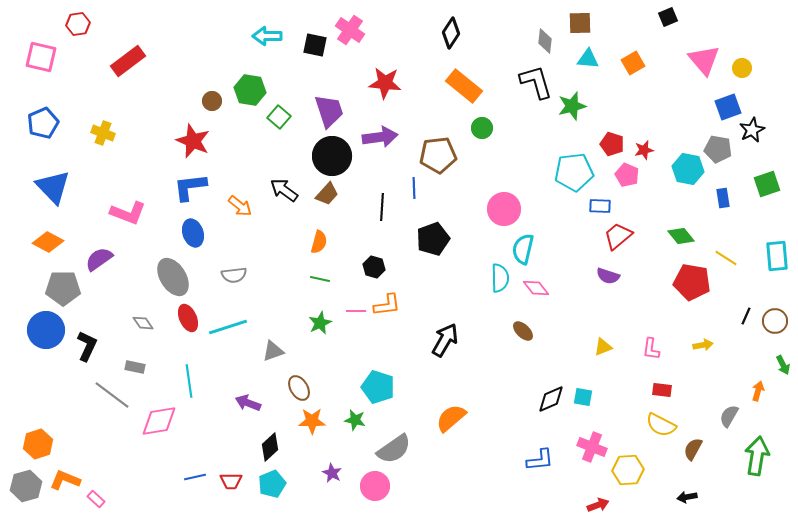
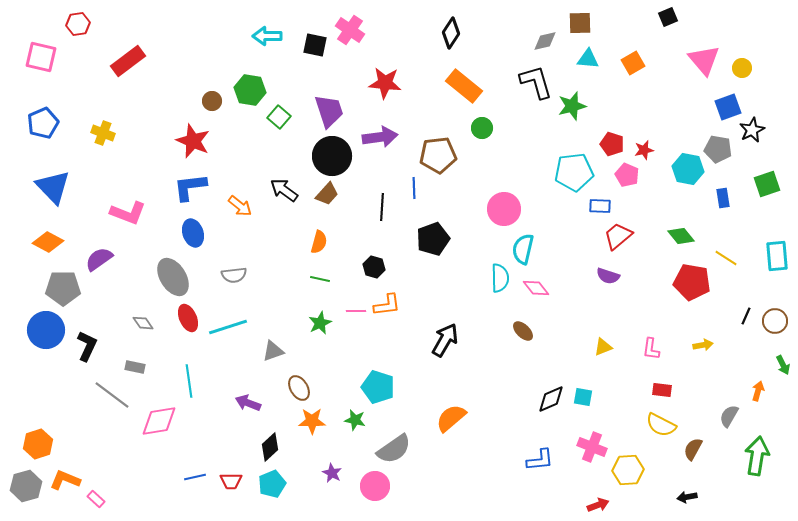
gray diamond at (545, 41): rotated 70 degrees clockwise
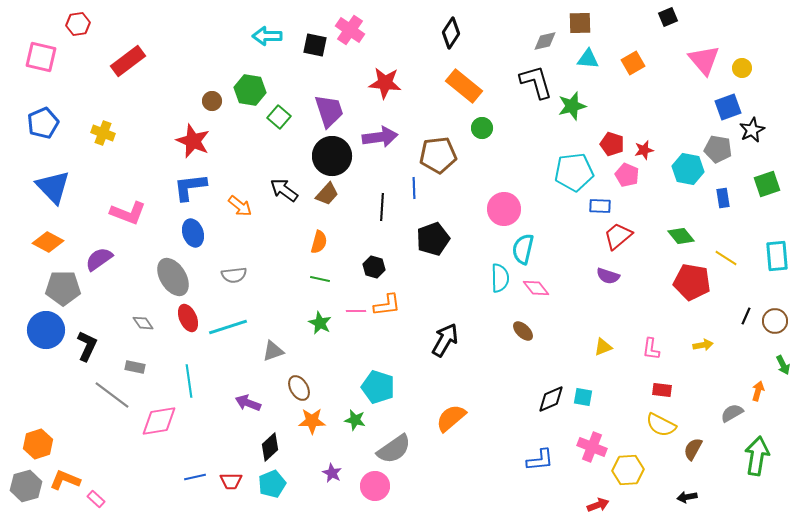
green star at (320, 323): rotated 20 degrees counterclockwise
gray semicircle at (729, 416): moved 3 px right, 3 px up; rotated 30 degrees clockwise
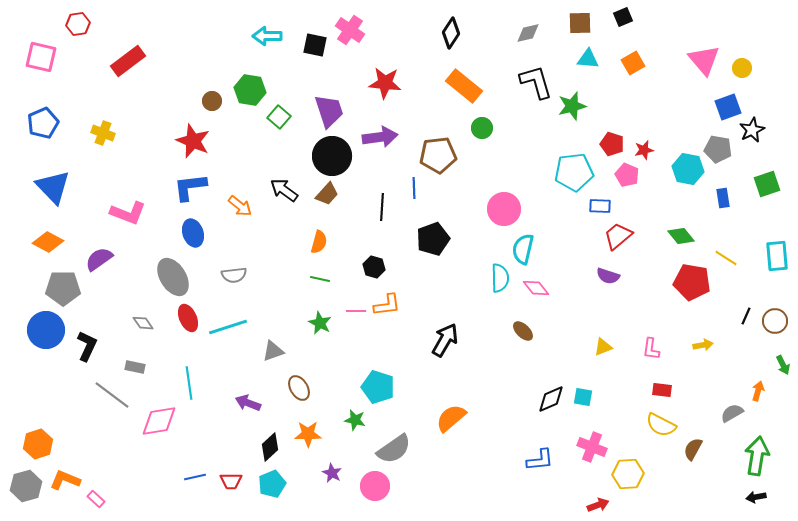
black square at (668, 17): moved 45 px left
gray diamond at (545, 41): moved 17 px left, 8 px up
cyan line at (189, 381): moved 2 px down
orange star at (312, 421): moved 4 px left, 13 px down
yellow hexagon at (628, 470): moved 4 px down
black arrow at (687, 497): moved 69 px right
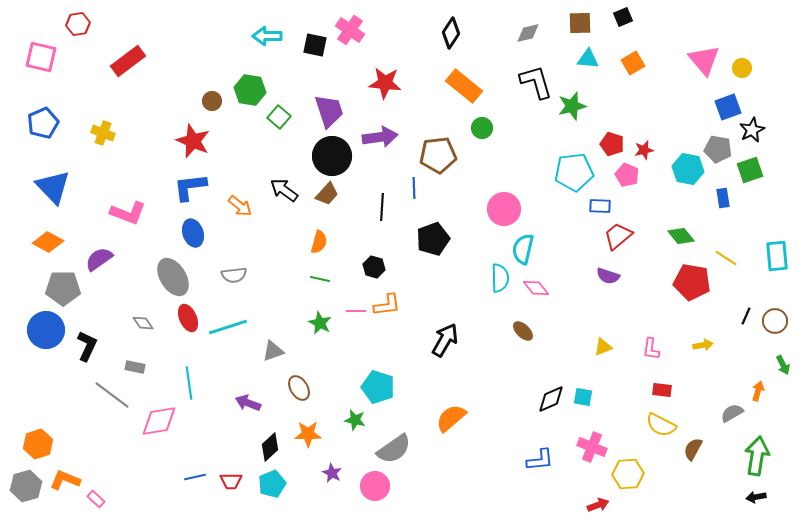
green square at (767, 184): moved 17 px left, 14 px up
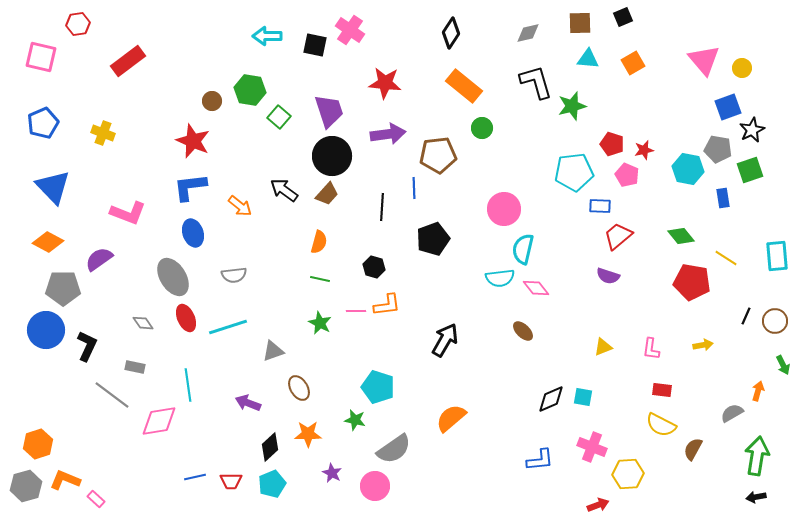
purple arrow at (380, 137): moved 8 px right, 3 px up
cyan semicircle at (500, 278): rotated 84 degrees clockwise
red ellipse at (188, 318): moved 2 px left
cyan line at (189, 383): moved 1 px left, 2 px down
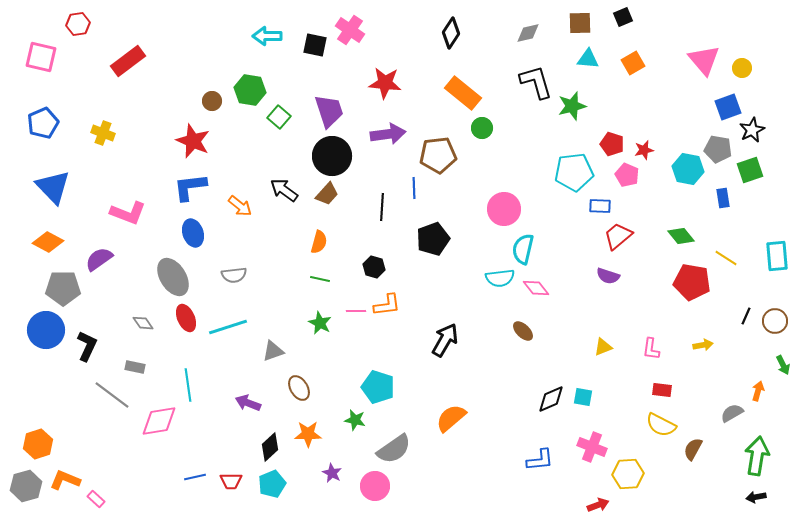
orange rectangle at (464, 86): moved 1 px left, 7 px down
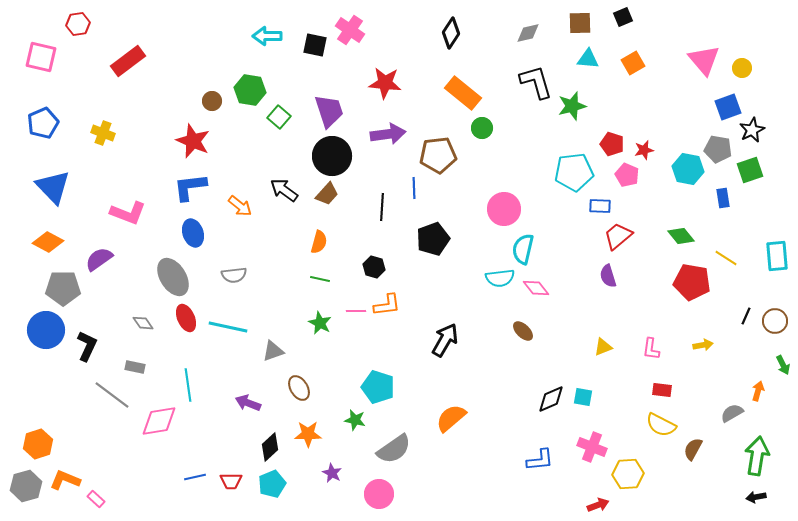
purple semicircle at (608, 276): rotated 55 degrees clockwise
cyan line at (228, 327): rotated 30 degrees clockwise
pink circle at (375, 486): moved 4 px right, 8 px down
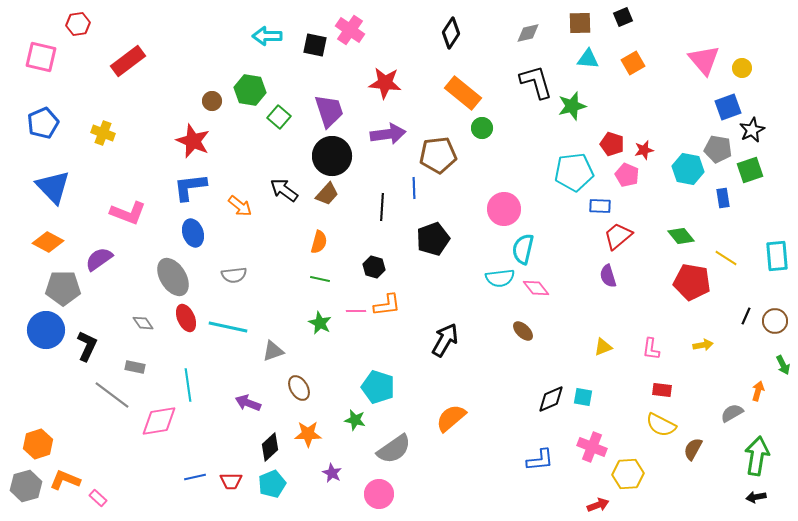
pink rectangle at (96, 499): moved 2 px right, 1 px up
